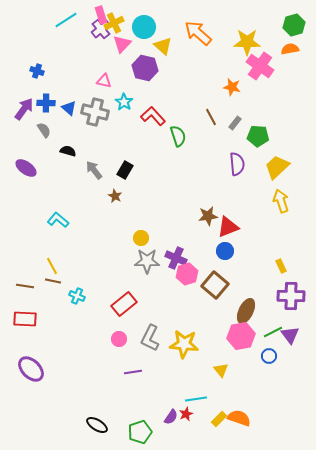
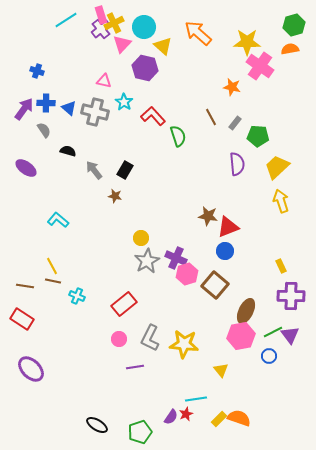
brown star at (115, 196): rotated 16 degrees counterclockwise
brown star at (208, 216): rotated 18 degrees clockwise
gray star at (147, 261): rotated 30 degrees counterclockwise
red rectangle at (25, 319): moved 3 px left; rotated 30 degrees clockwise
purple line at (133, 372): moved 2 px right, 5 px up
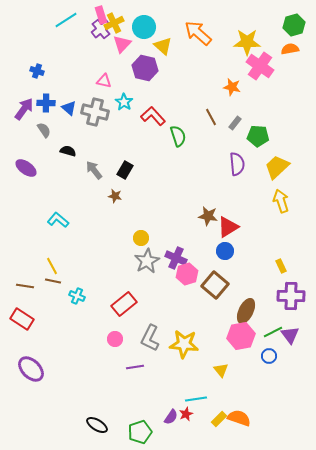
red triangle at (228, 227): rotated 10 degrees counterclockwise
pink circle at (119, 339): moved 4 px left
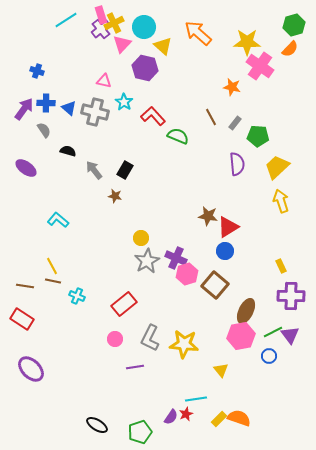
orange semicircle at (290, 49): rotated 144 degrees clockwise
green semicircle at (178, 136): rotated 50 degrees counterclockwise
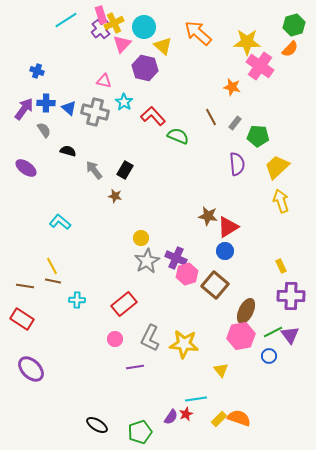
cyan L-shape at (58, 220): moved 2 px right, 2 px down
cyan cross at (77, 296): moved 4 px down; rotated 21 degrees counterclockwise
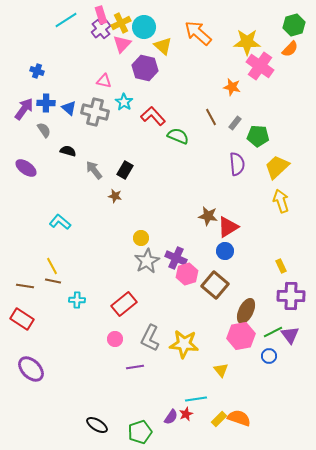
yellow cross at (114, 23): moved 7 px right
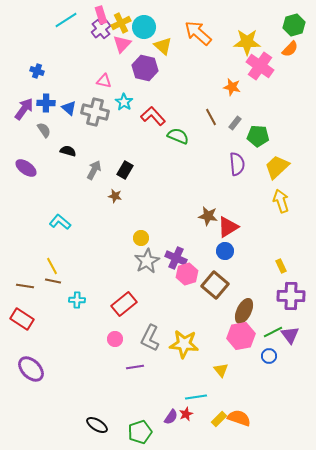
gray arrow at (94, 170): rotated 66 degrees clockwise
brown ellipse at (246, 311): moved 2 px left
cyan line at (196, 399): moved 2 px up
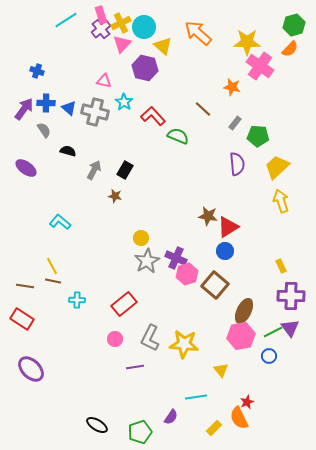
brown line at (211, 117): moved 8 px left, 8 px up; rotated 18 degrees counterclockwise
purple triangle at (290, 335): moved 7 px up
red star at (186, 414): moved 61 px right, 12 px up
orange semicircle at (239, 418): rotated 135 degrees counterclockwise
yellow rectangle at (219, 419): moved 5 px left, 9 px down
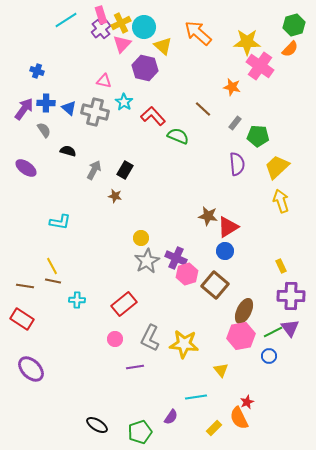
cyan L-shape at (60, 222): rotated 150 degrees clockwise
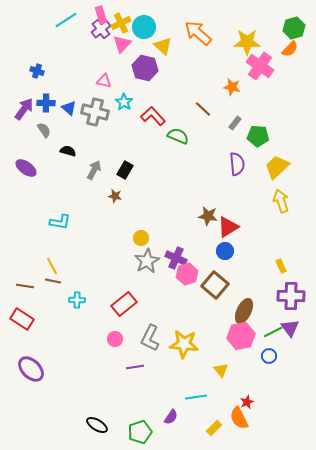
green hexagon at (294, 25): moved 3 px down
